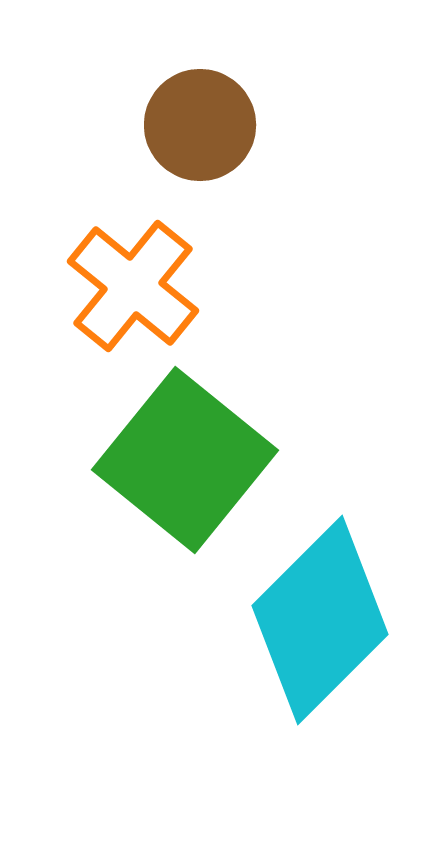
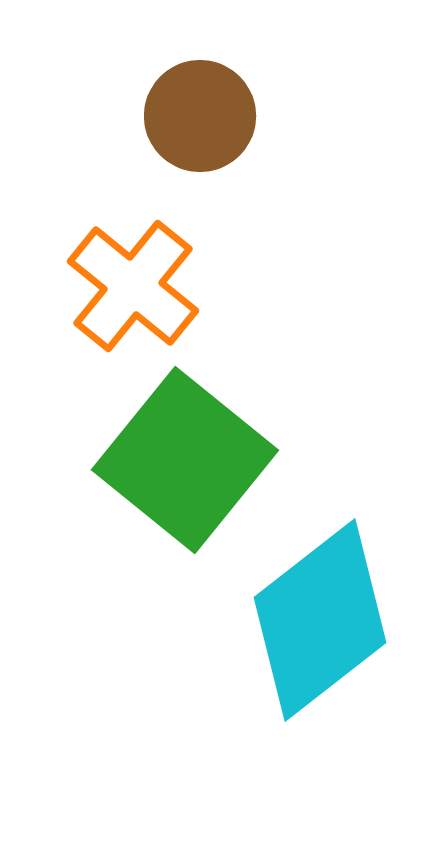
brown circle: moved 9 px up
cyan diamond: rotated 7 degrees clockwise
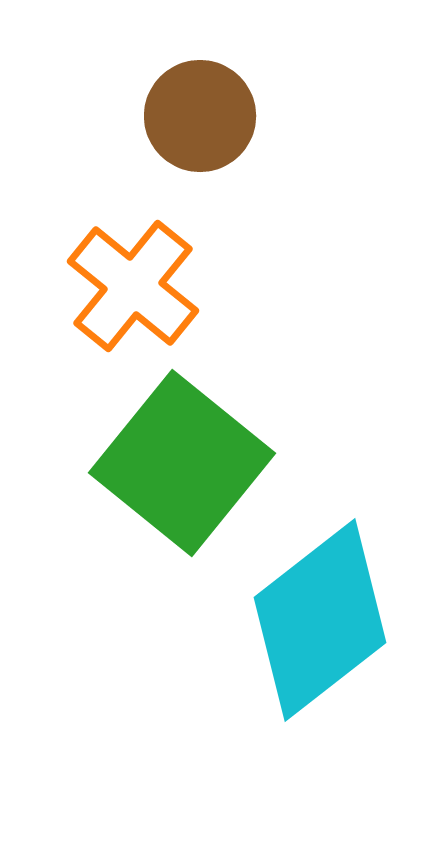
green square: moved 3 px left, 3 px down
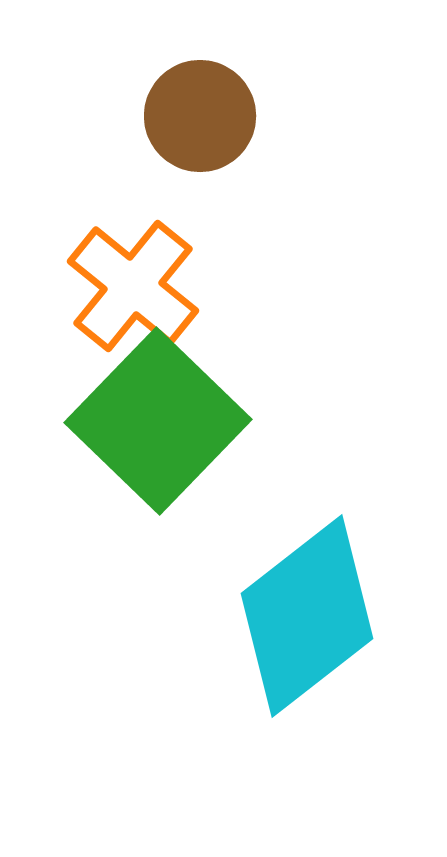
green square: moved 24 px left, 42 px up; rotated 5 degrees clockwise
cyan diamond: moved 13 px left, 4 px up
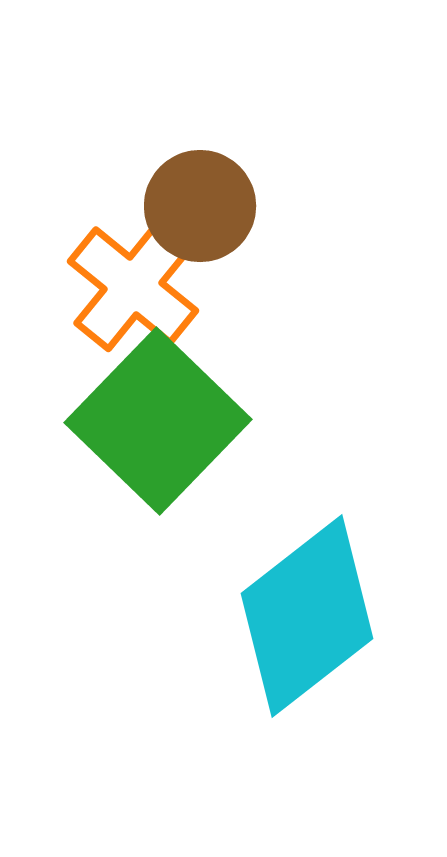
brown circle: moved 90 px down
